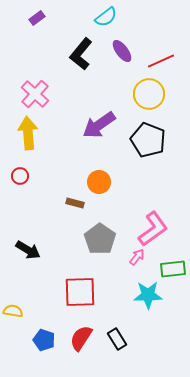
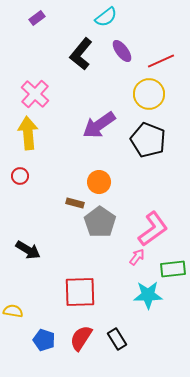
gray pentagon: moved 17 px up
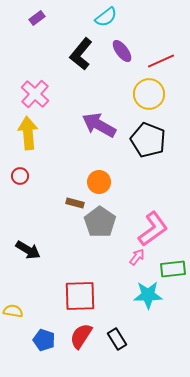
purple arrow: rotated 64 degrees clockwise
red square: moved 4 px down
red semicircle: moved 2 px up
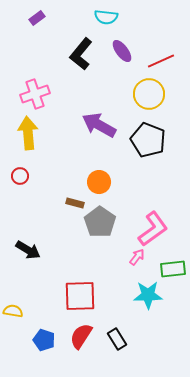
cyan semicircle: rotated 45 degrees clockwise
pink cross: rotated 28 degrees clockwise
